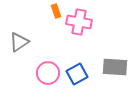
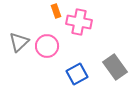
gray triangle: rotated 10 degrees counterclockwise
gray rectangle: rotated 50 degrees clockwise
pink circle: moved 1 px left, 27 px up
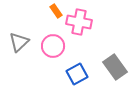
orange rectangle: rotated 16 degrees counterclockwise
pink circle: moved 6 px right
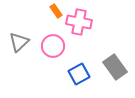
blue square: moved 2 px right
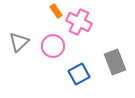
pink cross: rotated 15 degrees clockwise
gray rectangle: moved 5 px up; rotated 15 degrees clockwise
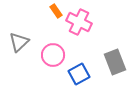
pink circle: moved 9 px down
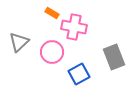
orange rectangle: moved 4 px left, 2 px down; rotated 24 degrees counterclockwise
pink cross: moved 5 px left, 5 px down; rotated 15 degrees counterclockwise
pink circle: moved 1 px left, 3 px up
gray rectangle: moved 1 px left, 5 px up
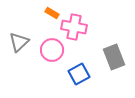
pink circle: moved 2 px up
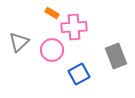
pink cross: rotated 15 degrees counterclockwise
gray rectangle: moved 2 px right, 1 px up
